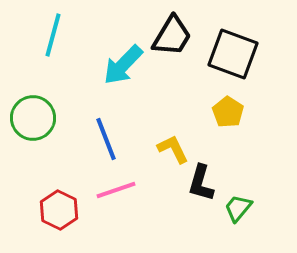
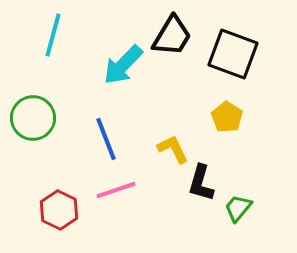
yellow pentagon: moved 1 px left, 5 px down
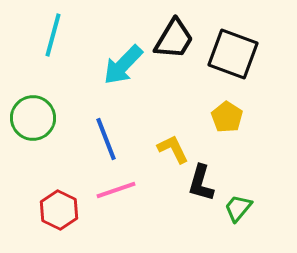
black trapezoid: moved 2 px right, 3 px down
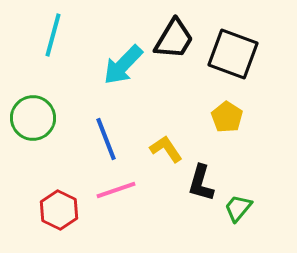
yellow L-shape: moved 7 px left; rotated 8 degrees counterclockwise
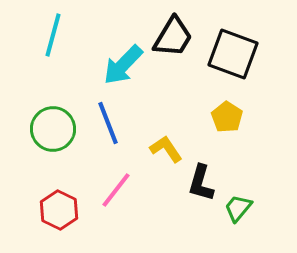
black trapezoid: moved 1 px left, 2 px up
green circle: moved 20 px right, 11 px down
blue line: moved 2 px right, 16 px up
pink line: rotated 33 degrees counterclockwise
